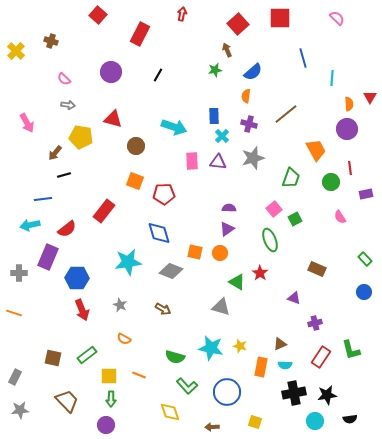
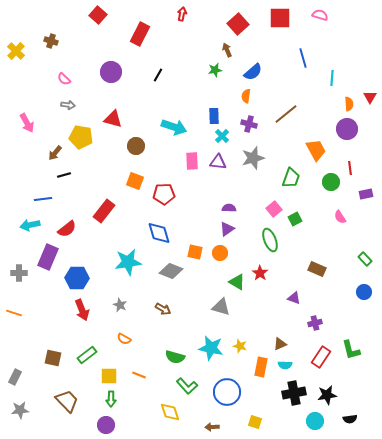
pink semicircle at (337, 18): moved 17 px left, 3 px up; rotated 28 degrees counterclockwise
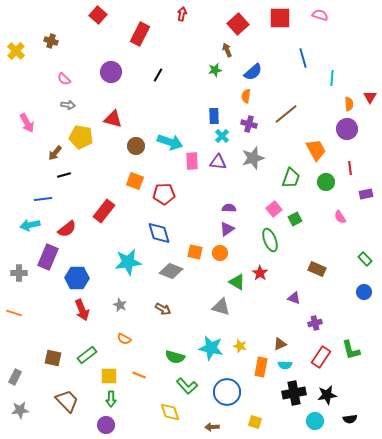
cyan arrow at (174, 127): moved 4 px left, 15 px down
green circle at (331, 182): moved 5 px left
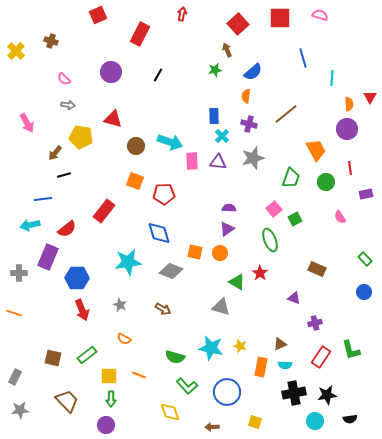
red square at (98, 15): rotated 24 degrees clockwise
